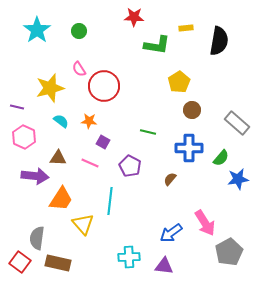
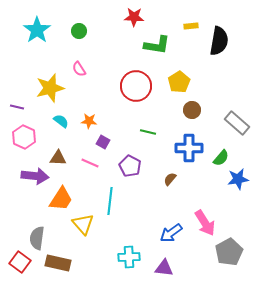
yellow rectangle: moved 5 px right, 2 px up
red circle: moved 32 px right
purple triangle: moved 2 px down
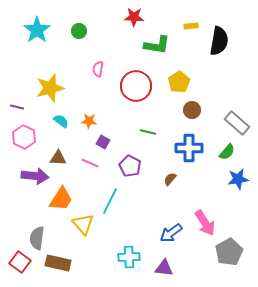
pink semicircle: moved 19 px right; rotated 42 degrees clockwise
green semicircle: moved 6 px right, 6 px up
cyan line: rotated 20 degrees clockwise
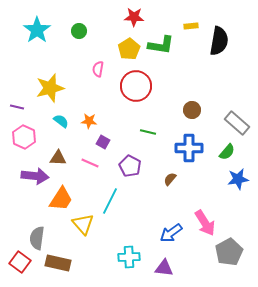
green L-shape: moved 4 px right
yellow pentagon: moved 50 px left, 33 px up
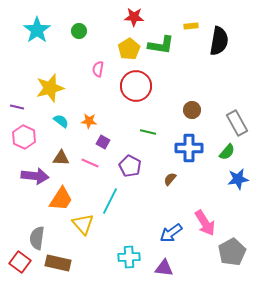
gray rectangle: rotated 20 degrees clockwise
brown triangle: moved 3 px right
gray pentagon: moved 3 px right
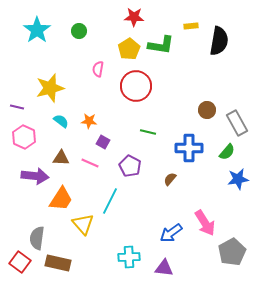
brown circle: moved 15 px right
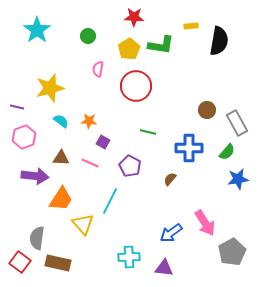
green circle: moved 9 px right, 5 px down
pink hexagon: rotated 15 degrees clockwise
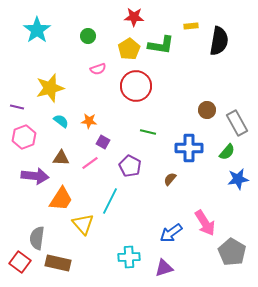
pink semicircle: rotated 119 degrees counterclockwise
pink line: rotated 60 degrees counterclockwise
gray pentagon: rotated 12 degrees counterclockwise
purple triangle: rotated 24 degrees counterclockwise
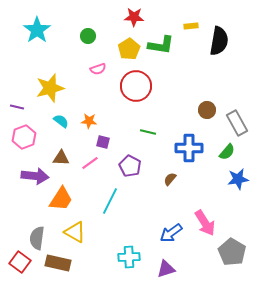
purple square: rotated 16 degrees counterclockwise
yellow triangle: moved 8 px left, 8 px down; rotated 20 degrees counterclockwise
purple triangle: moved 2 px right, 1 px down
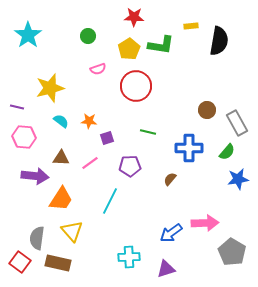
cyan star: moved 9 px left, 5 px down
pink hexagon: rotated 25 degrees clockwise
purple square: moved 4 px right, 4 px up; rotated 32 degrees counterclockwise
purple pentagon: rotated 30 degrees counterclockwise
pink arrow: rotated 60 degrees counterclockwise
yellow triangle: moved 3 px left, 1 px up; rotated 20 degrees clockwise
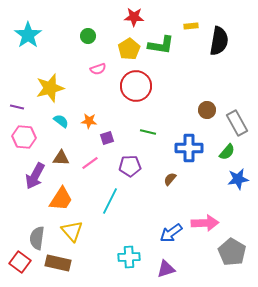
purple arrow: rotated 112 degrees clockwise
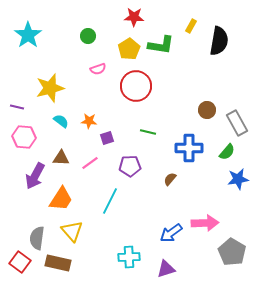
yellow rectangle: rotated 56 degrees counterclockwise
